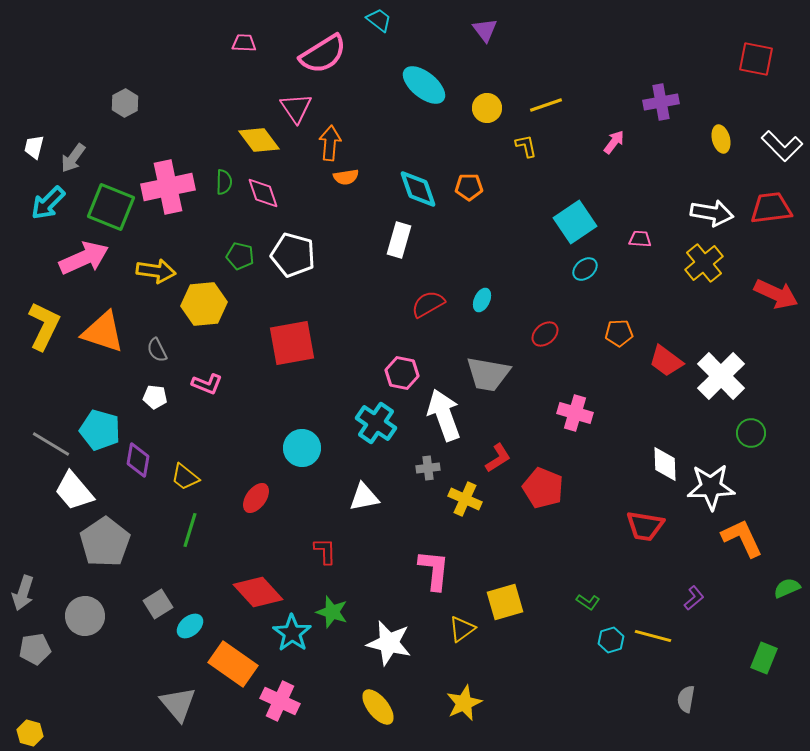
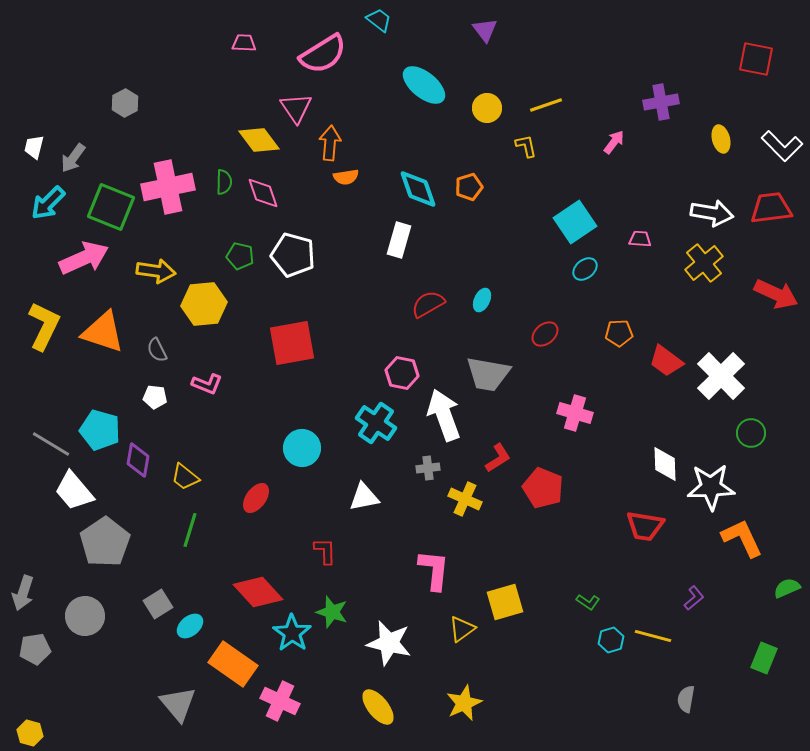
orange pentagon at (469, 187): rotated 16 degrees counterclockwise
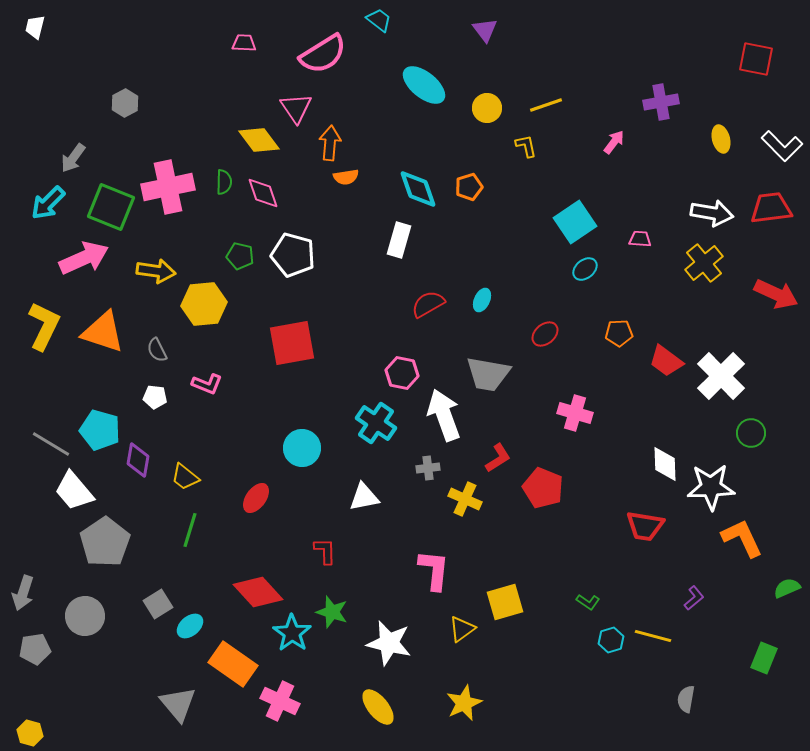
white trapezoid at (34, 147): moved 1 px right, 120 px up
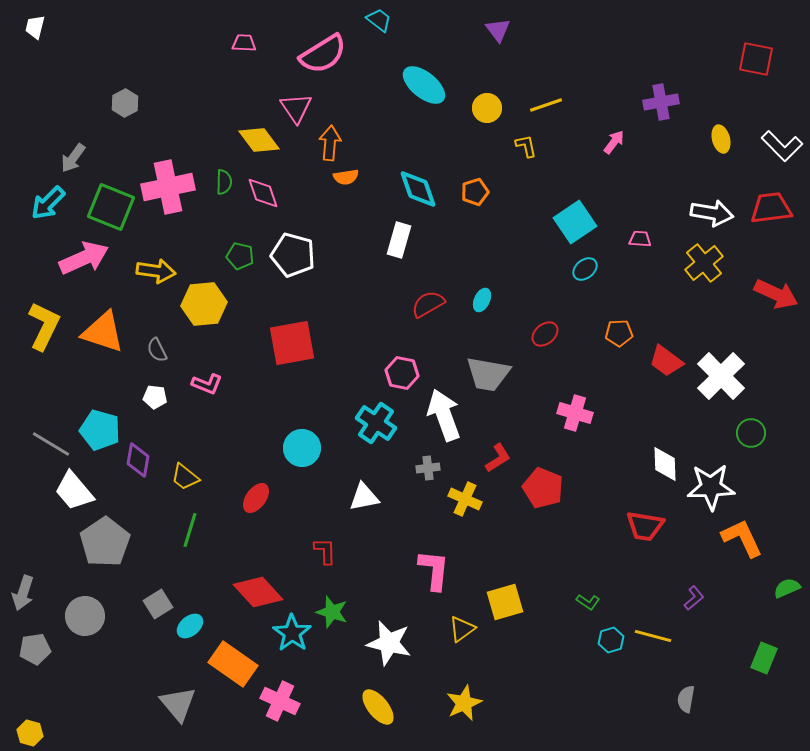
purple triangle at (485, 30): moved 13 px right
orange pentagon at (469, 187): moved 6 px right, 5 px down
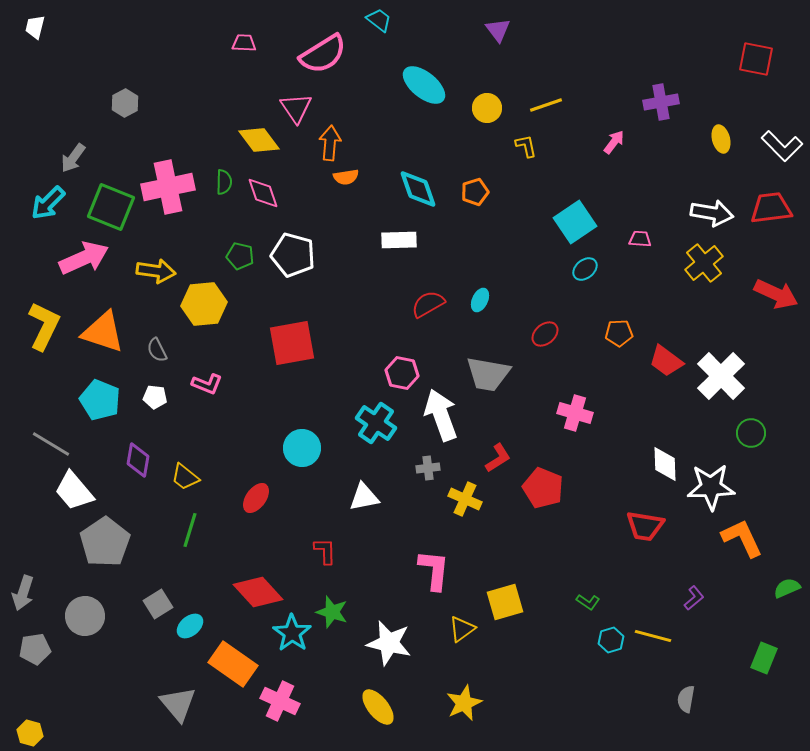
white rectangle at (399, 240): rotated 72 degrees clockwise
cyan ellipse at (482, 300): moved 2 px left
white arrow at (444, 415): moved 3 px left
cyan pentagon at (100, 430): moved 30 px up; rotated 6 degrees clockwise
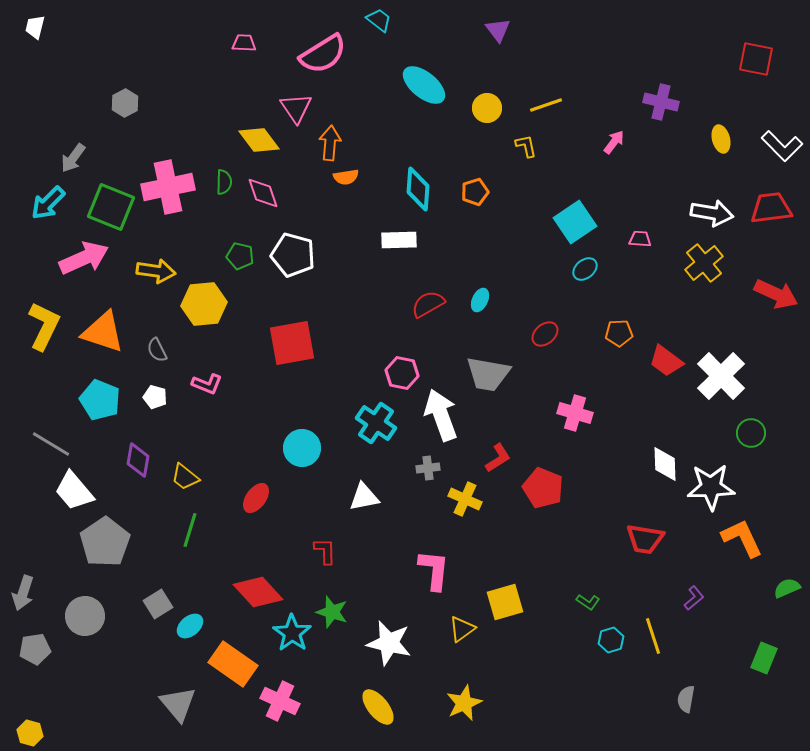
purple cross at (661, 102): rotated 24 degrees clockwise
cyan diamond at (418, 189): rotated 24 degrees clockwise
white pentagon at (155, 397): rotated 10 degrees clockwise
red trapezoid at (645, 526): moved 13 px down
yellow line at (653, 636): rotated 57 degrees clockwise
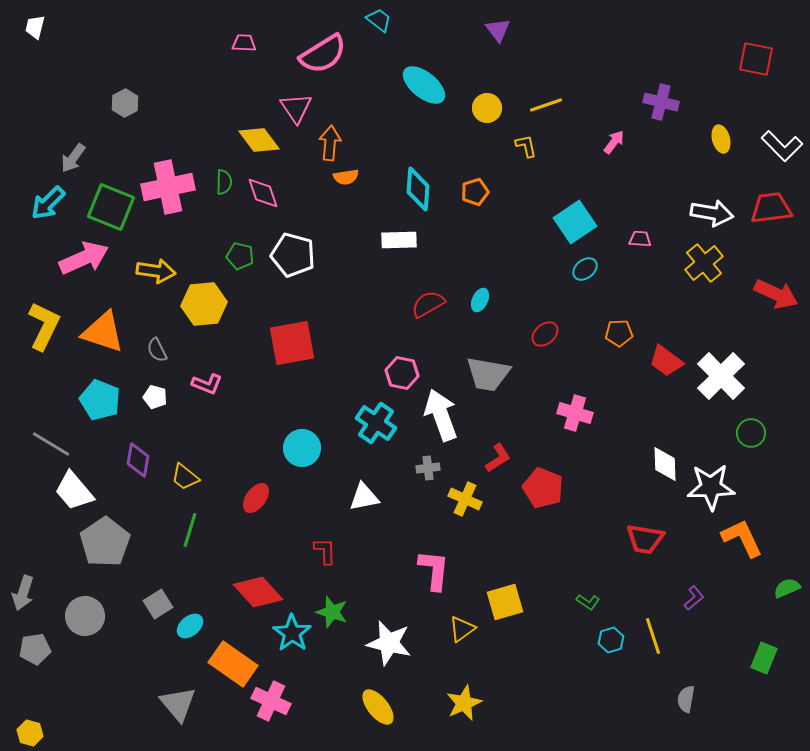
pink cross at (280, 701): moved 9 px left
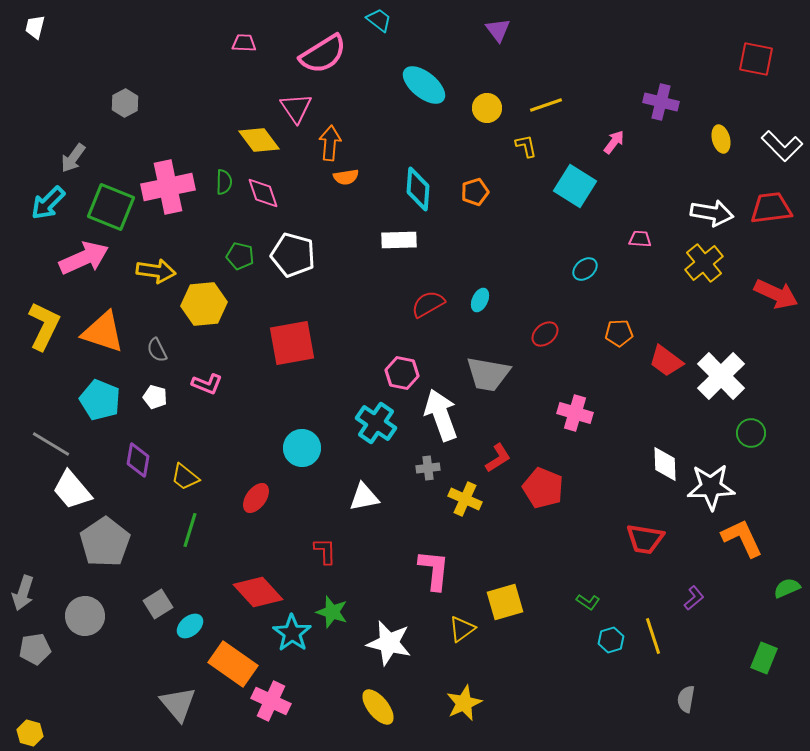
cyan square at (575, 222): moved 36 px up; rotated 24 degrees counterclockwise
white trapezoid at (74, 491): moved 2 px left, 1 px up
